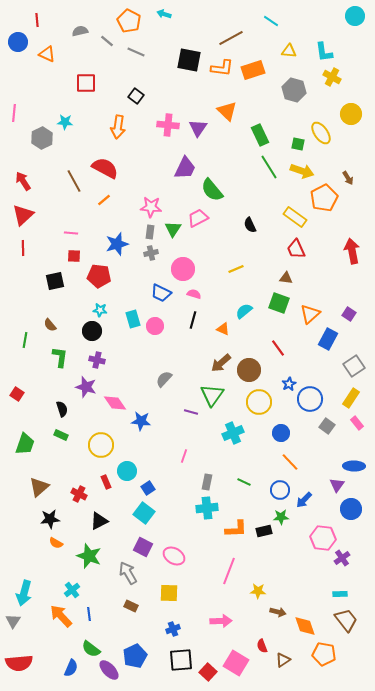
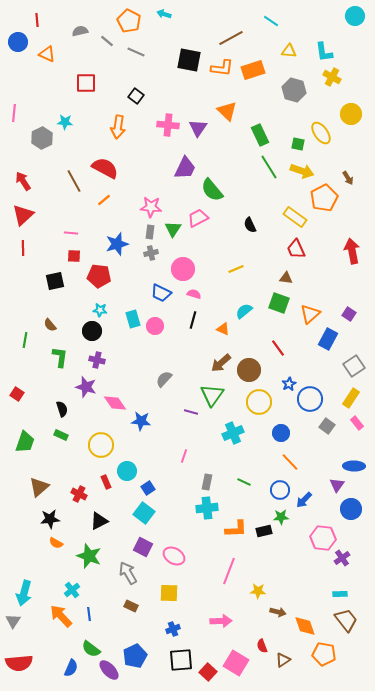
green trapezoid at (25, 444): moved 2 px up
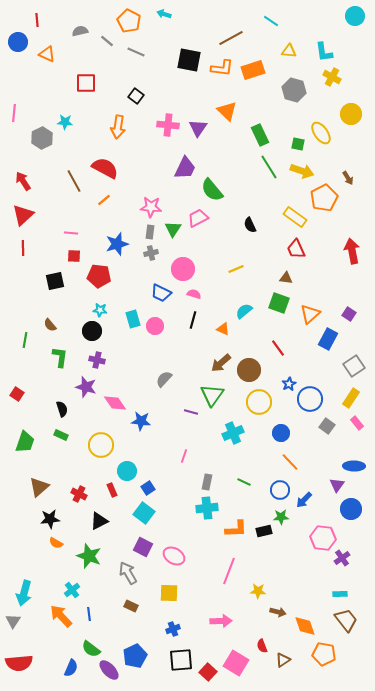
red rectangle at (106, 482): moved 6 px right, 8 px down
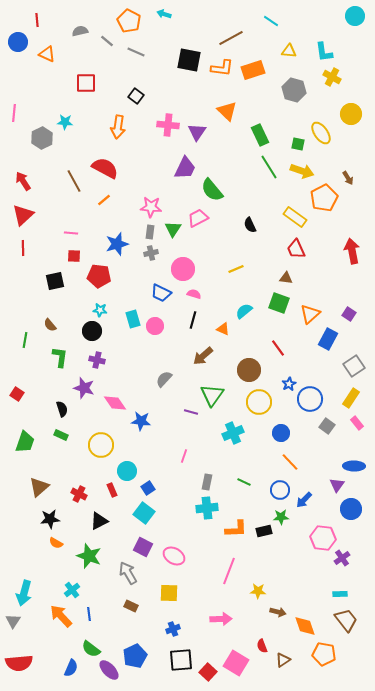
purple triangle at (198, 128): moved 1 px left, 4 px down
brown arrow at (221, 363): moved 18 px left, 7 px up
purple star at (86, 387): moved 2 px left, 1 px down
pink arrow at (221, 621): moved 2 px up
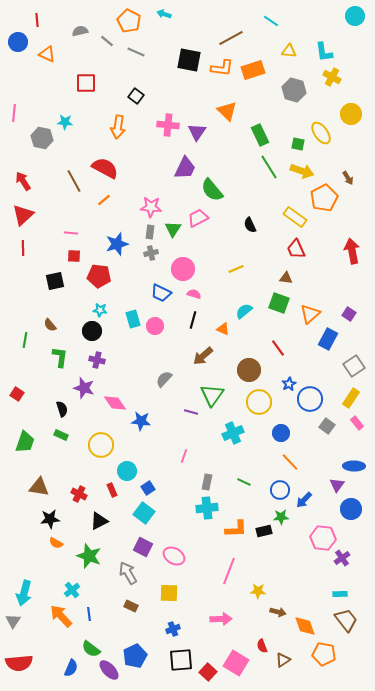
gray hexagon at (42, 138): rotated 20 degrees counterclockwise
brown triangle at (39, 487): rotated 50 degrees clockwise
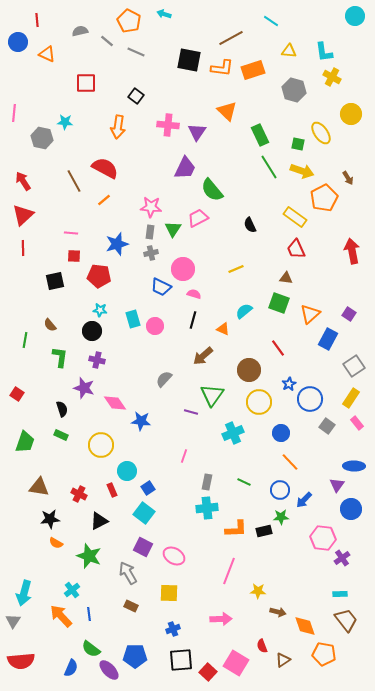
blue trapezoid at (161, 293): moved 6 px up
blue pentagon at (135, 656): rotated 25 degrees clockwise
red semicircle at (19, 663): moved 2 px right, 2 px up
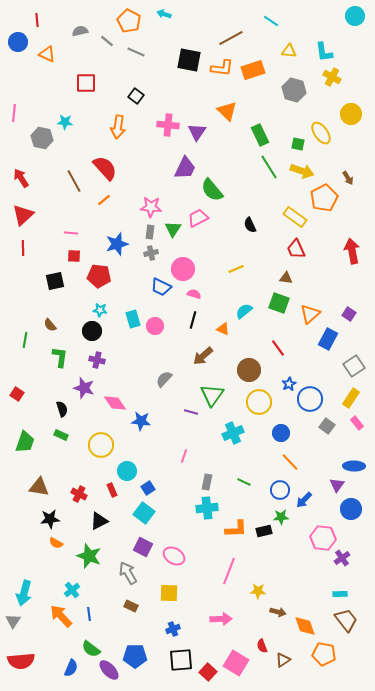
red semicircle at (105, 168): rotated 20 degrees clockwise
red arrow at (23, 181): moved 2 px left, 3 px up
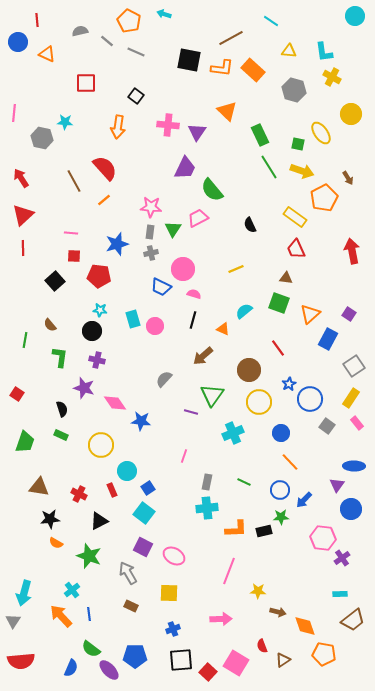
orange rectangle at (253, 70): rotated 60 degrees clockwise
black square at (55, 281): rotated 30 degrees counterclockwise
brown trapezoid at (346, 620): moved 7 px right; rotated 90 degrees clockwise
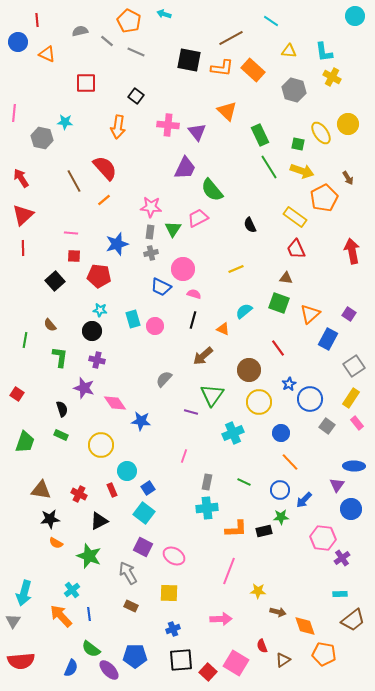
yellow circle at (351, 114): moved 3 px left, 10 px down
purple triangle at (197, 132): rotated 12 degrees counterclockwise
brown triangle at (39, 487): moved 2 px right, 3 px down
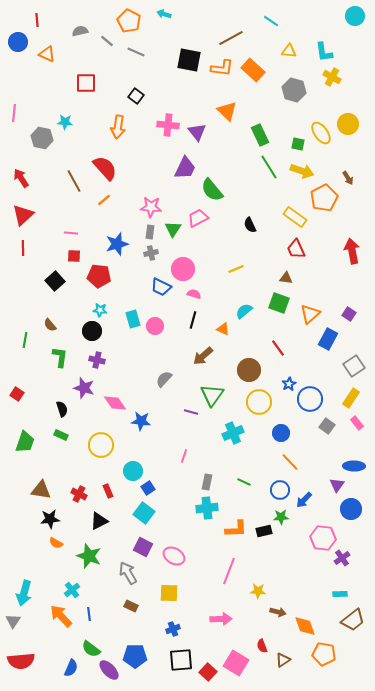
cyan circle at (127, 471): moved 6 px right
red rectangle at (112, 490): moved 4 px left, 1 px down
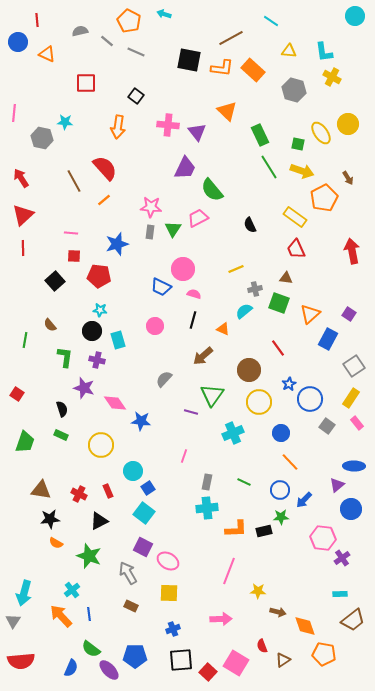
gray cross at (151, 253): moved 104 px right, 36 px down
cyan rectangle at (133, 319): moved 15 px left, 21 px down
green L-shape at (60, 357): moved 5 px right
purple triangle at (337, 485): rotated 14 degrees clockwise
pink ellipse at (174, 556): moved 6 px left, 5 px down
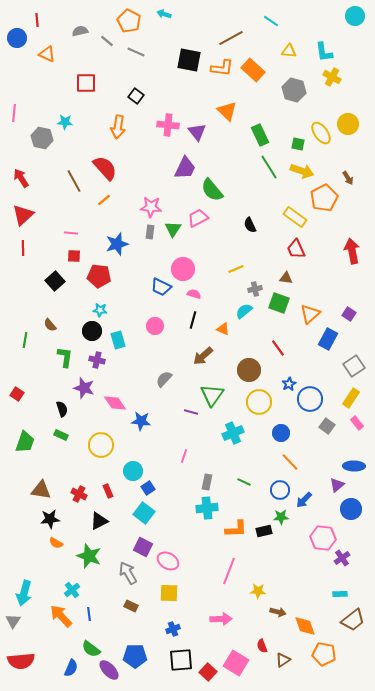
blue circle at (18, 42): moved 1 px left, 4 px up
